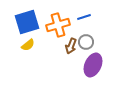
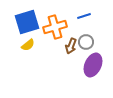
blue line: moved 1 px up
orange cross: moved 3 px left, 2 px down
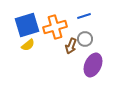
blue square: moved 3 px down
gray circle: moved 1 px left, 3 px up
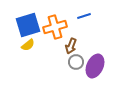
blue square: moved 1 px right
gray circle: moved 9 px left, 23 px down
purple ellipse: moved 2 px right, 1 px down
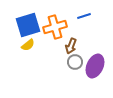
gray circle: moved 1 px left
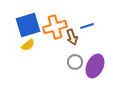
blue line: moved 3 px right, 10 px down
brown arrow: moved 1 px right, 9 px up; rotated 42 degrees counterclockwise
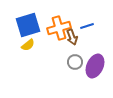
orange cross: moved 4 px right, 1 px down
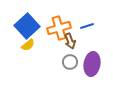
blue square: moved 1 px left, 1 px down; rotated 25 degrees counterclockwise
brown arrow: moved 2 px left, 4 px down
gray circle: moved 5 px left
purple ellipse: moved 3 px left, 2 px up; rotated 15 degrees counterclockwise
